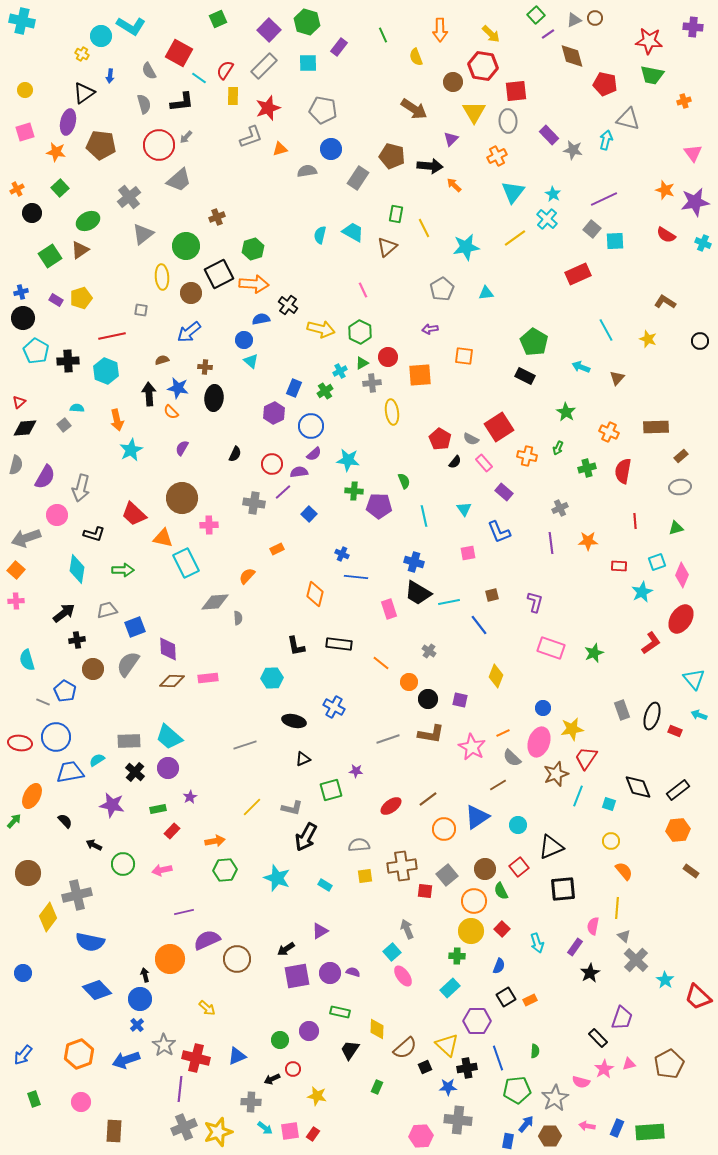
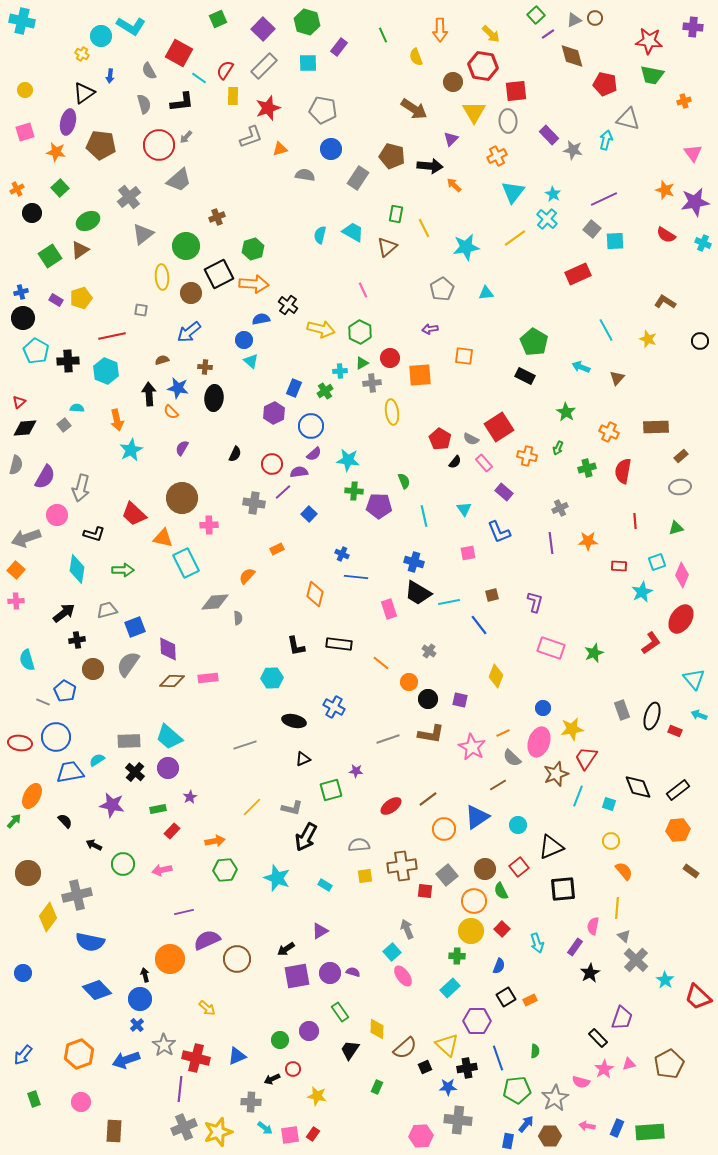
purple square at (269, 30): moved 6 px left, 1 px up
gray semicircle at (307, 171): moved 2 px left, 4 px down; rotated 18 degrees clockwise
red circle at (388, 357): moved 2 px right, 1 px down
cyan cross at (340, 371): rotated 24 degrees clockwise
green rectangle at (340, 1012): rotated 42 degrees clockwise
pink square at (290, 1131): moved 4 px down
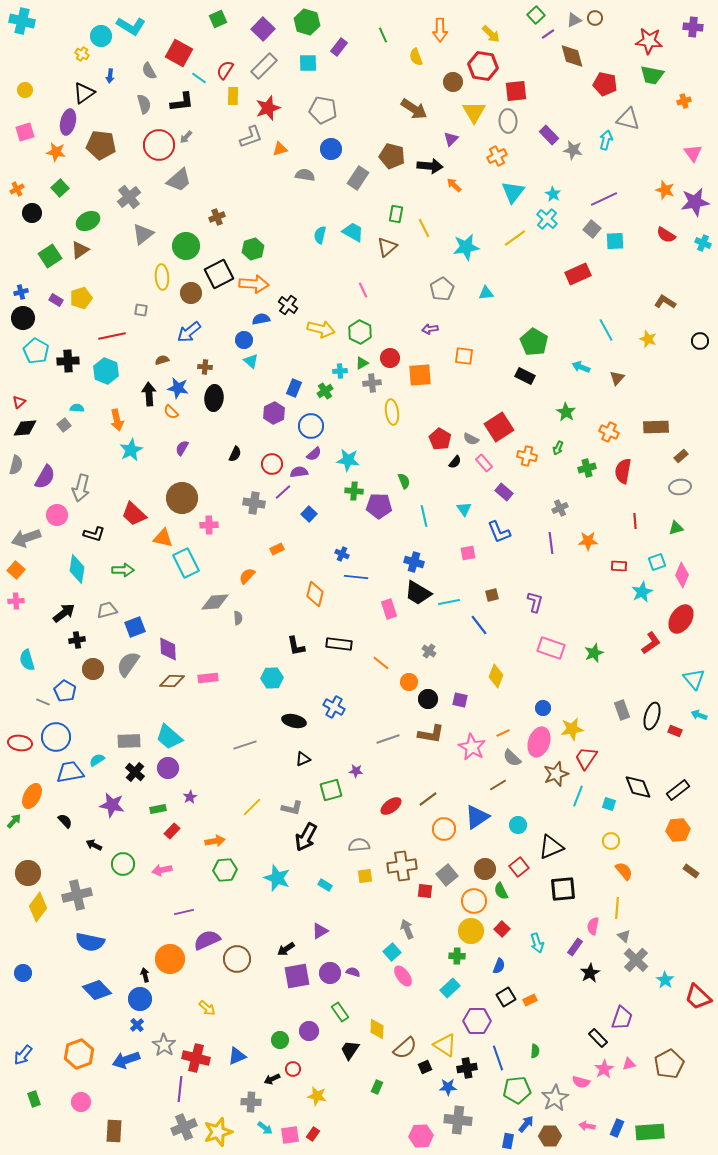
yellow diamond at (48, 917): moved 10 px left, 10 px up
yellow triangle at (447, 1045): moved 2 px left; rotated 10 degrees counterclockwise
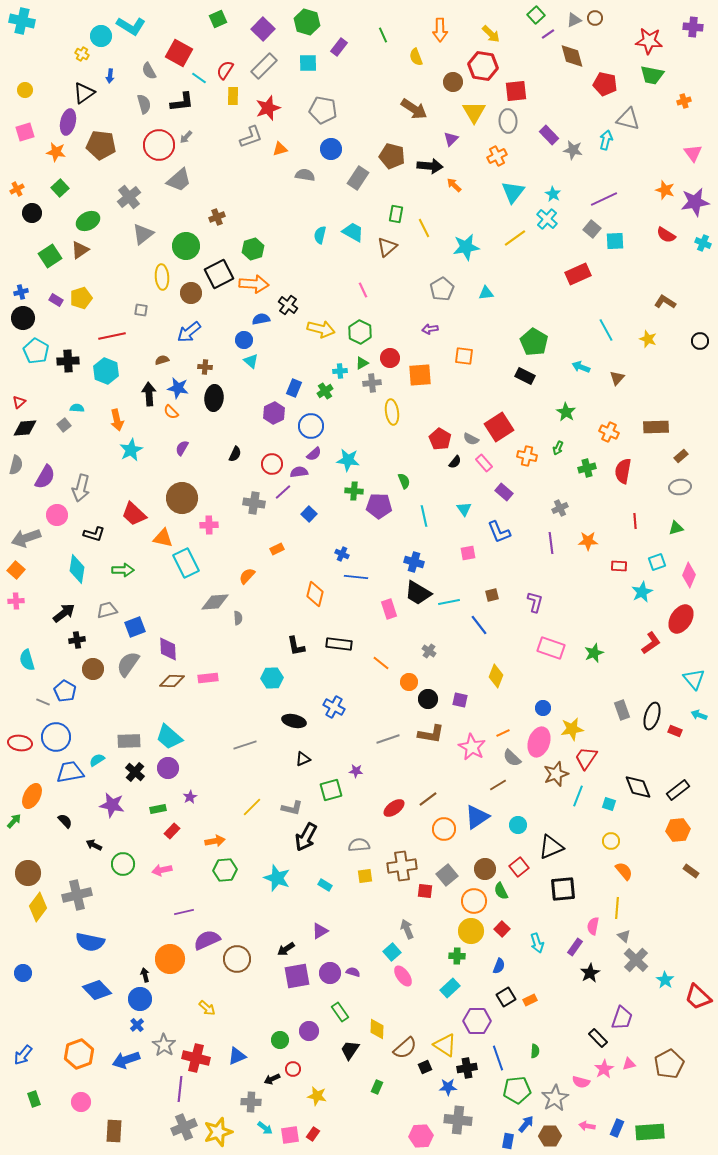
pink diamond at (682, 575): moved 7 px right
red ellipse at (391, 806): moved 3 px right, 2 px down
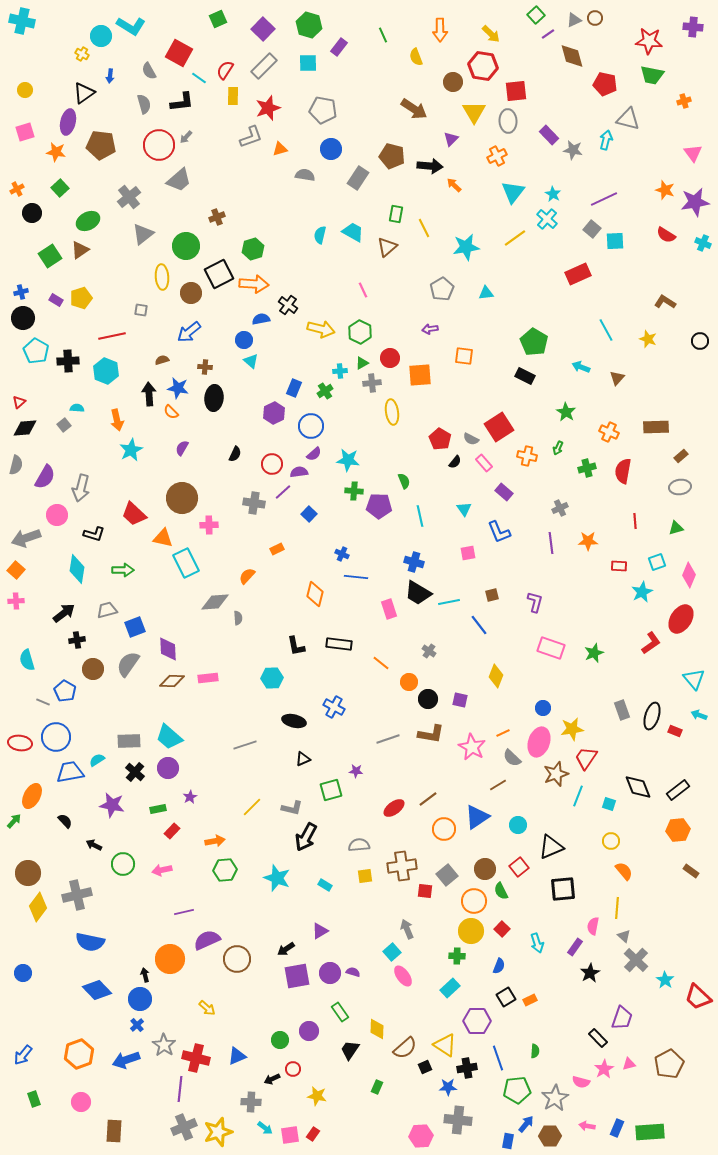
green hexagon at (307, 22): moved 2 px right, 3 px down
cyan line at (424, 516): moved 4 px left
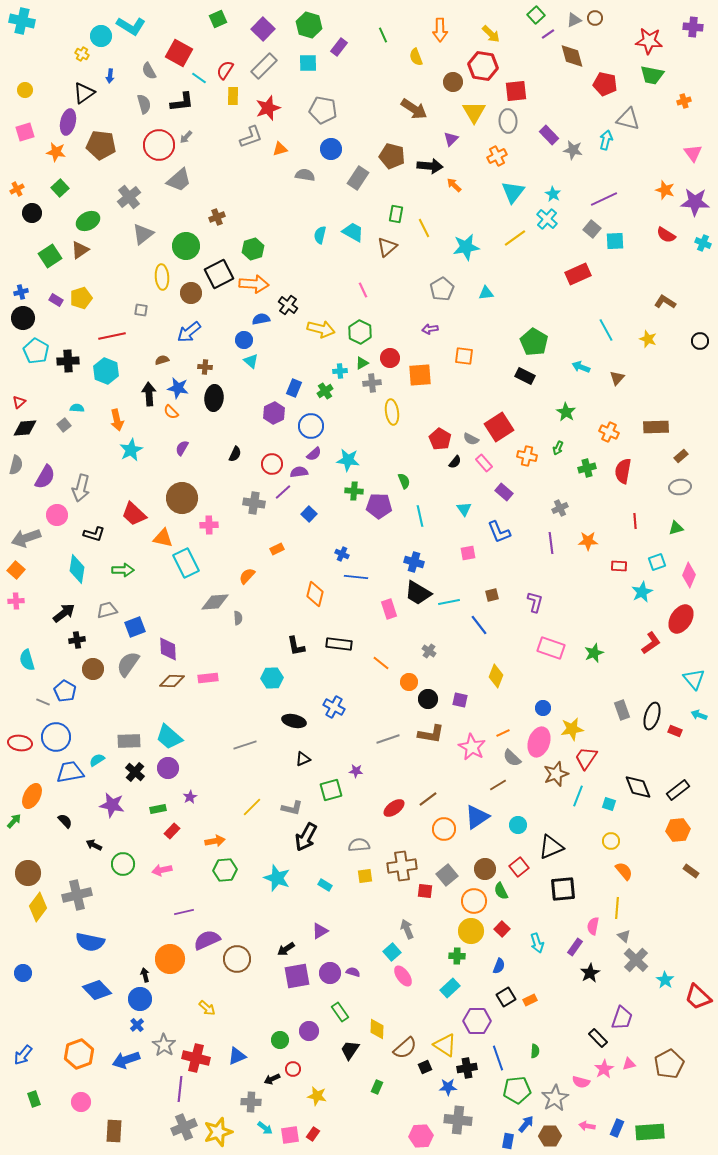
purple star at (695, 202): rotated 12 degrees clockwise
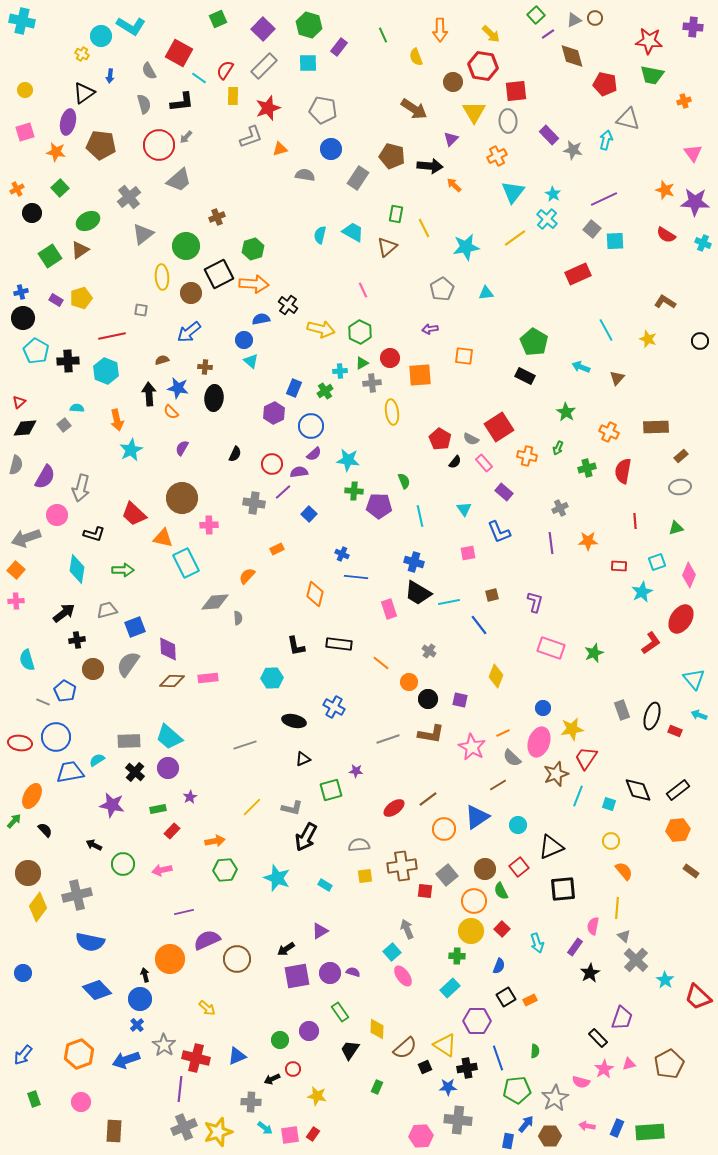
black diamond at (638, 787): moved 3 px down
black semicircle at (65, 821): moved 20 px left, 9 px down
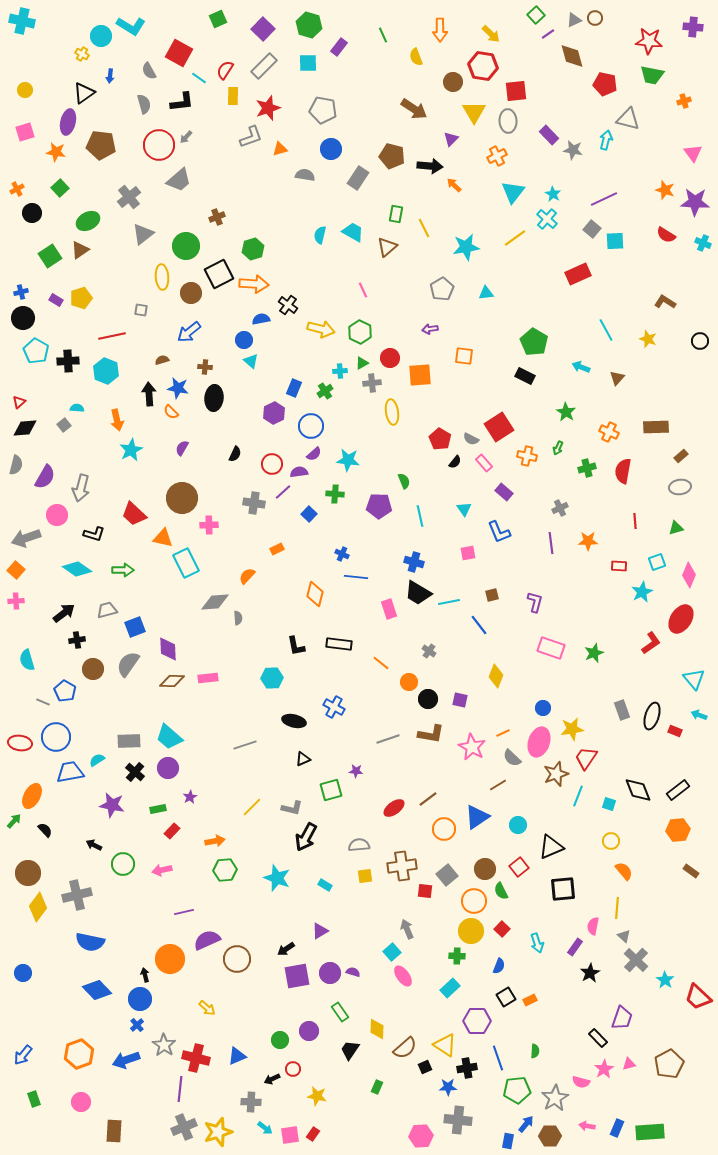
green cross at (354, 491): moved 19 px left, 3 px down
cyan diamond at (77, 569): rotated 64 degrees counterclockwise
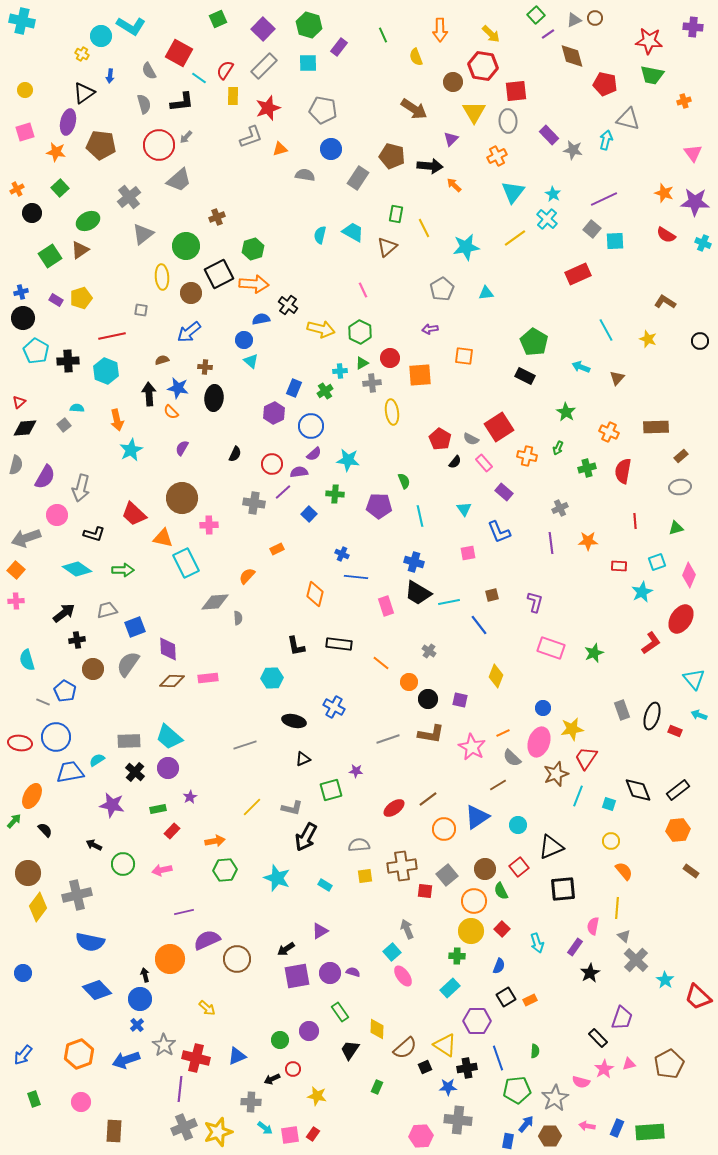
orange star at (665, 190): moved 1 px left, 3 px down
pink rectangle at (389, 609): moved 3 px left, 3 px up
